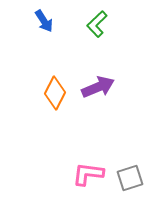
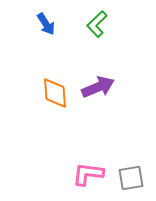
blue arrow: moved 2 px right, 3 px down
orange diamond: rotated 32 degrees counterclockwise
gray square: moved 1 px right; rotated 8 degrees clockwise
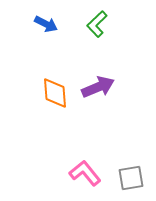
blue arrow: rotated 30 degrees counterclockwise
pink L-shape: moved 3 px left, 1 px up; rotated 44 degrees clockwise
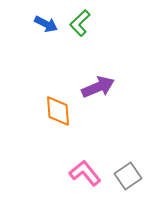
green L-shape: moved 17 px left, 1 px up
orange diamond: moved 3 px right, 18 px down
gray square: moved 3 px left, 2 px up; rotated 24 degrees counterclockwise
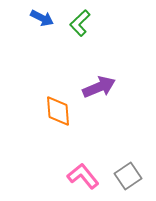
blue arrow: moved 4 px left, 6 px up
purple arrow: moved 1 px right
pink L-shape: moved 2 px left, 3 px down
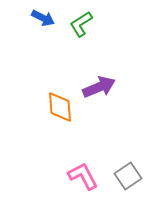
blue arrow: moved 1 px right
green L-shape: moved 1 px right, 1 px down; rotated 12 degrees clockwise
orange diamond: moved 2 px right, 4 px up
pink L-shape: rotated 12 degrees clockwise
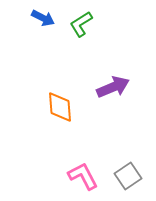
purple arrow: moved 14 px right
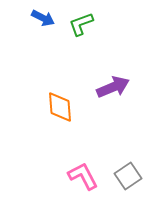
green L-shape: rotated 12 degrees clockwise
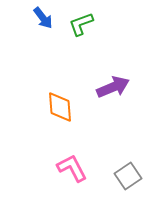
blue arrow: rotated 25 degrees clockwise
pink L-shape: moved 11 px left, 8 px up
